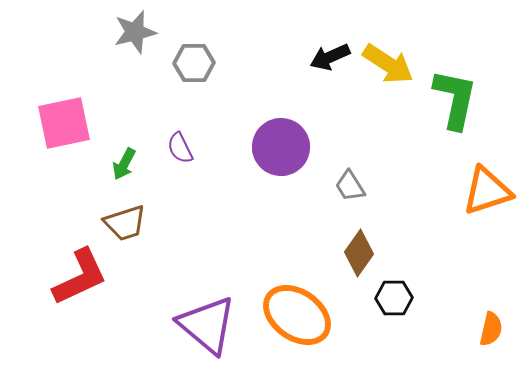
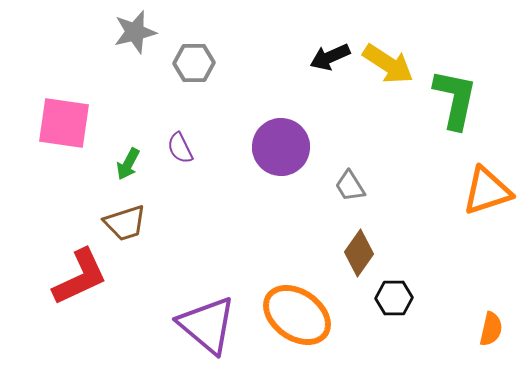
pink square: rotated 20 degrees clockwise
green arrow: moved 4 px right
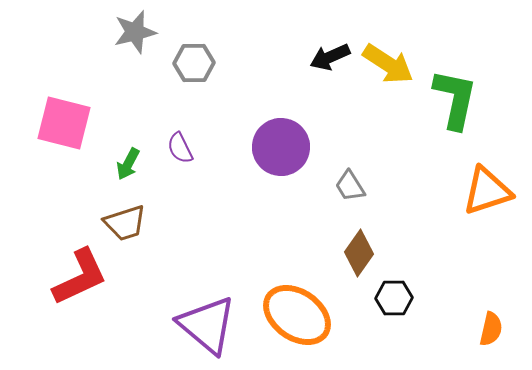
pink square: rotated 6 degrees clockwise
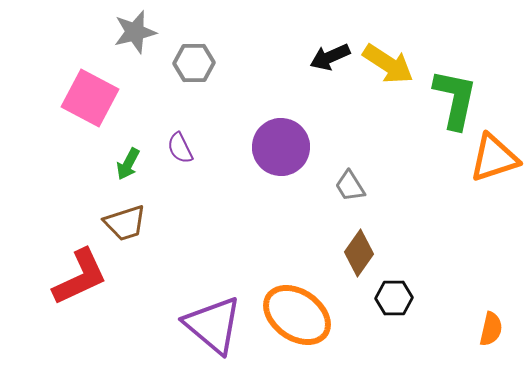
pink square: moved 26 px right, 25 px up; rotated 14 degrees clockwise
orange triangle: moved 7 px right, 33 px up
purple triangle: moved 6 px right
